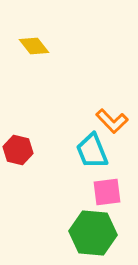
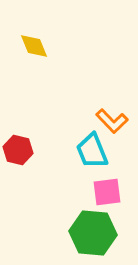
yellow diamond: rotated 16 degrees clockwise
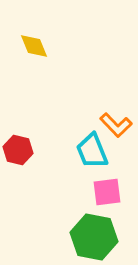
orange L-shape: moved 4 px right, 4 px down
green hexagon: moved 1 px right, 4 px down; rotated 6 degrees clockwise
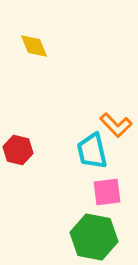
cyan trapezoid: rotated 9 degrees clockwise
